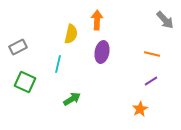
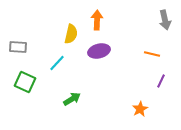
gray arrow: rotated 30 degrees clockwise
gray rectangle: rotated 30 degrees clockwise
purple ellipse: moved 3 px left, 1 px up; rotated 65 degrees clockwise
cyan line: moved 1 px left, 1 px up; rotated 30 degrees clockwise
purple line: moved 10 px right; rotated 32 degrees counterclockwise
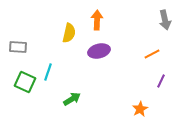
yellow semicircle: moved 2 px left, 1 px up
orange line: rotated 42 degrees counterclockwise
cyan line: moved 9 px left, 9 px down; rotated 24 degrees counterclockwise
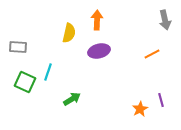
purple line: moved 19 px down; rotated 40 degrees counterclockwise
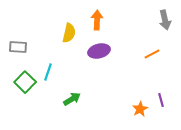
green square: rotated 20 degrees clockwise
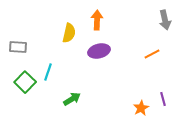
purple line: moved 2 px right, 1 px up
orange star: moved 1 px right, 1 px up
